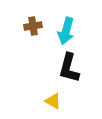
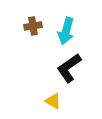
black L-shape: rotated 40 degrees clockwise
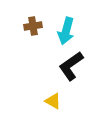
black L-shape: moved 2 px right, 2 px up
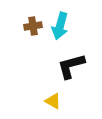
cyan arrow: moved 6 px left, 5 px up
black L-shape: rotated 20 degrees clockwise
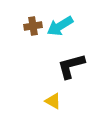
cyan arrow: rotated 44 degrees clockwise
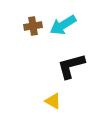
cyan arrow: moved 3 px right, 1 px up
